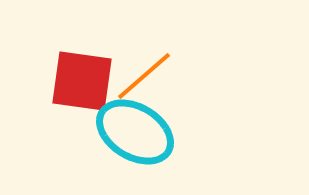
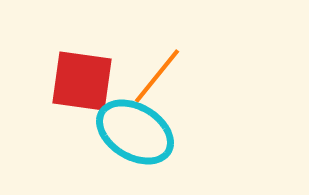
orange line: moved 13 px right; rotated 10 degrees counterclockwise
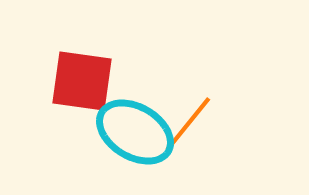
orange line: moved 31 px right, 48 px down
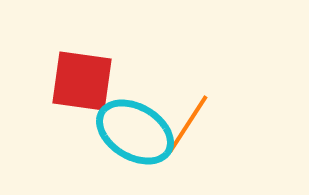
orange line: rotated 6 degrees counterclockwise
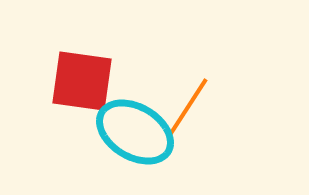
orange line: moved 17 px up
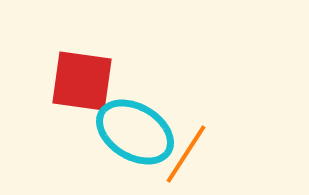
orange line: moved 2 px left, 47 px down
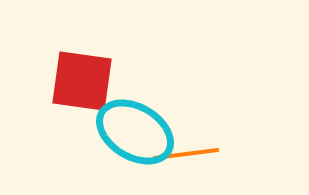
orange line: rotated 50 degrees clockwise
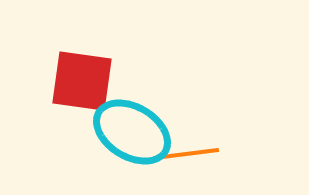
cyan ellipse: moved 3 px left
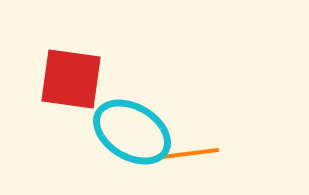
red square: moved 11 px left, 2 px up
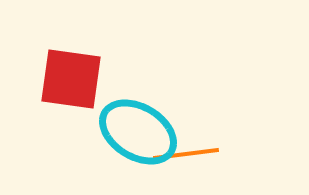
cyan ellipse: moved 6 px right
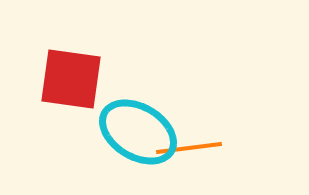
orange line: moved 3 px right, 6 px up
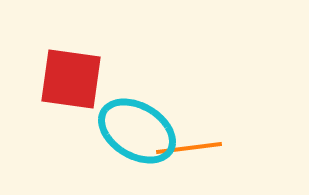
cyan ellipse: moved 1 px left, 1 px up
